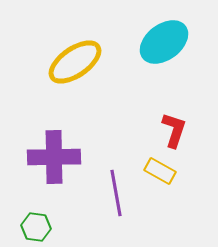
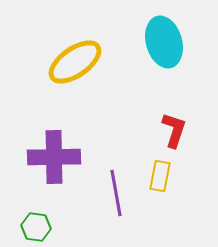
cyan ellipse: rotated 69 degrees counterclockwise
yellow rectangle: moved 5 px down; rotated 72 degrees clockwise
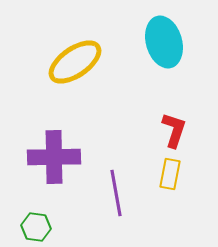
yellow rectangle: moved 10 px right, 2 px up
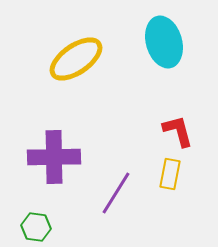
yellow ellipse: moved 1 px right, 3 px up
red L-shape: moved 4 px right, 1 px down; rotated 33 degrees counterclockwise
purple line: rotated 42 degrees clockwise
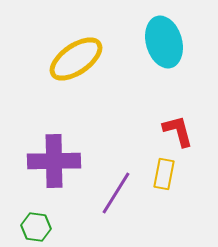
purple cross: moved 4 px down
yellow rectangle: moved 6 px left
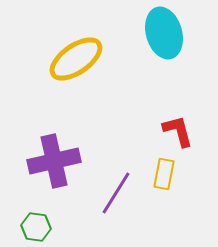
cyan ellipse: moved 9 px up
purple cross: rotated 12 degrees counterclockwise
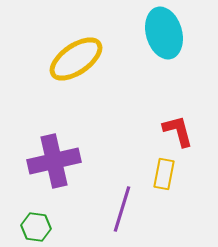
purple line: moved 6 px right, 16 px down; rotated 15 degrees counterclockwise
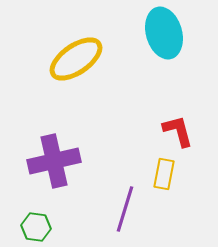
purple line: moved 3 px right
